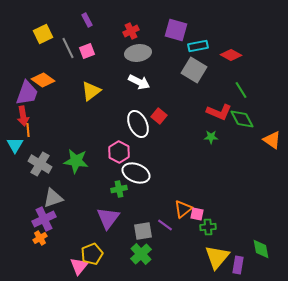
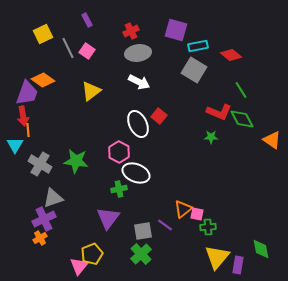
pink square at (87, 51): rotated 35 degrees counterclockwise
red diamond at (231, 55): rotated 10 degrees clockwise
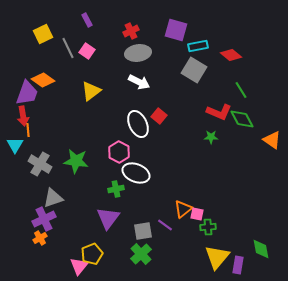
green cross at (119, 189): moved 3 px left
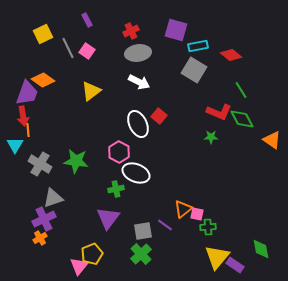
purple rectangle at (238, 265): moved 3 px left; rotated 66 degrees counterclockwise
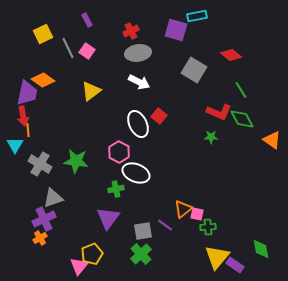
cyan rectangle at (198, 46): moved 1 px left, 30 px up
purple trapezoid at (27, 93): rotated 8 degrees counterclockwise
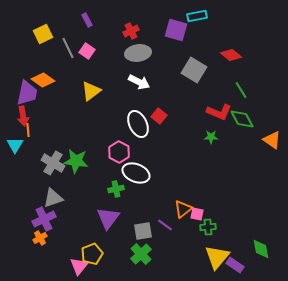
gray cross at (40, 164): moved 13 px right, 1 px up
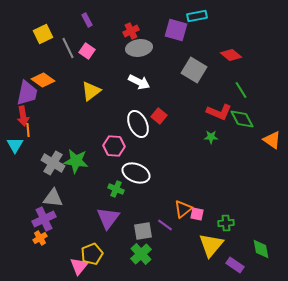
gray ellipse at (138, 53): moved 1 px right, 5 px up
pink hexagon at (119, 152): moved 5 px left, 6 px up; rotated 25 degrees counterclockwise
green cross at (116, 189): rotated 35 degrees clockwise
gray triangle at (53, 198): rotated 25 degrees clockwise
green cross at (208, 227): moved 18 px right, 4 px up
yellow triangle at (217, 257): moved 6 px left, 12 px up
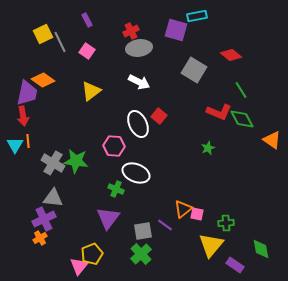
gray line at (68, 48): moved 8 px left, 6 px up
orange line at (28, 130): moved 11 px down
green star at (211, 137): moved 3 px left, 11 px down; rotated 24 degrees counterclockwise
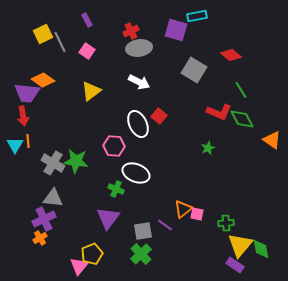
purple trapezoid at (27, 93): rotated 84 degrees clockwise
yellow triangle at (211, 245): moved 29 px right
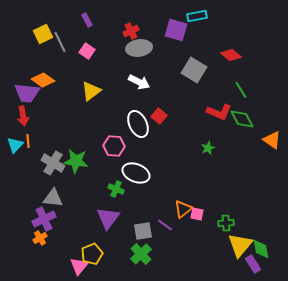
cyan triangle at (15, 145): rotated 12 degrees clockwise
purple rectangle at (235, 265): moved 18 px right, 1 px up; rotated 24 degrees clockwise
